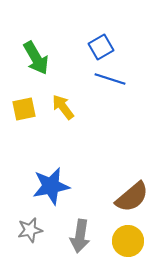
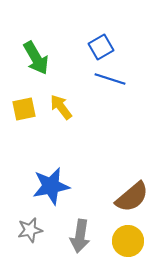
yellow arrow: moved 2 px left
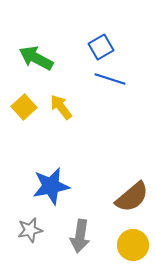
green arrow: rotated 148 degrees clockwise
yellow square: moved 2 px up; rotated 30 degrees counterclockwise
yellow circle: moved 5 px right, 4 px down
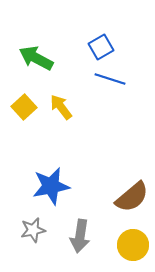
gray star: moved 3 px right
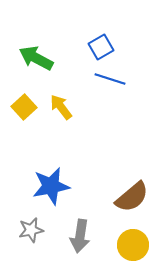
gray star: moved 2 px left
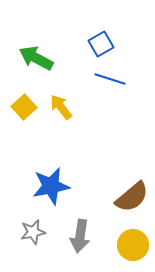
blue square: moved 3 px up
gray star: moved 2 px right, 2 px down
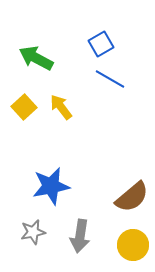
blue line: rotated 12 degrees clockwise
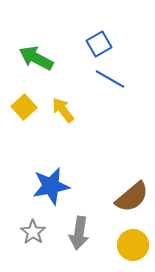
blue square: moved 2 px left
yellow arrow: moved 2 px right, 3 px down
gray star: rotated 25 degrees counterclockwise
gray arrow: moved 1 px left, 3 px up
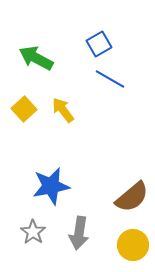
yellow square: moved 2 px down
